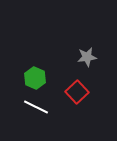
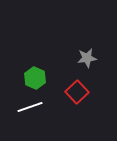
gray star: moved 1 px down
white line: moved 6 px left; rotated 45 degrees counterclockwise
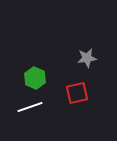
red square: moved 1 px down; rotated 30 degrees clockwise
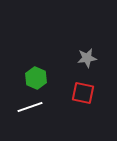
green hexagon: moved 1 px right
red square: moved 6 px right; rotated 25 degrees clockwise
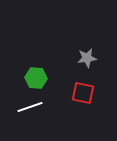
green hexagon: rotated 20 degrees counterclockwise
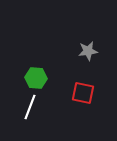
gray star: moved 1 px right, 7 px up
white line: rotated 50 degrees counterclockwise
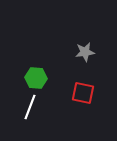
gray star: moved 3 px left, 1 px down
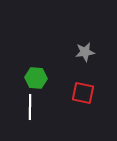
white line: rotated 20 degrees counterclockwise
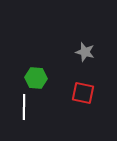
gray star: rotated 24 degrees clockwise
white line: moved 6 px left
